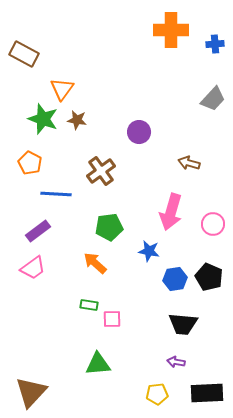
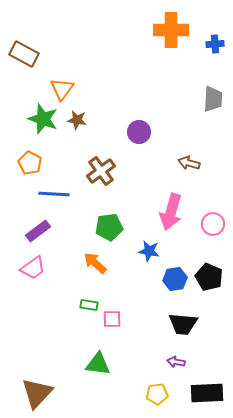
gray trapezoid: rotated 40 degrees counterclockwise
blue line: moved 2 px left
green triangle: rotated 12 degrees clockwise
brown triangle: moved 6 px right, 1 px down
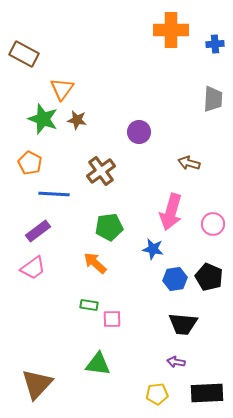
blue star: moved 4 px right, 2 px up
brown triangle: moved 9 px up
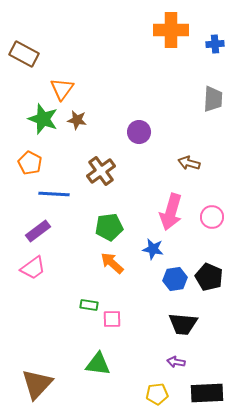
pink circle: moved 1 px left, 7 px up
orange arrow: moved 17 px right
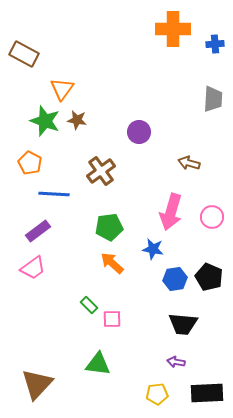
orange cross: moved 2 px right, 1 px up
green star: moved 2 px right, 2 px down
green rectangle: rotated 36 degrees clockwise
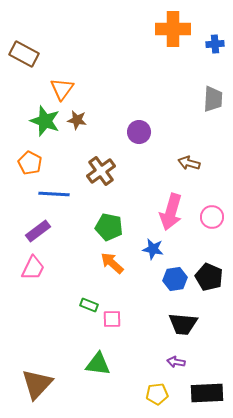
green pentagon: rotated 20 degrees clockwise
pink trapezoid: rotated 28 degrees counterclockwise
green rectangle: rotated 24 degrees counterclockwise
